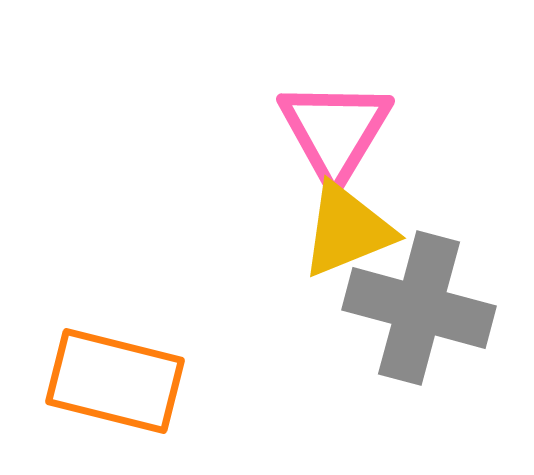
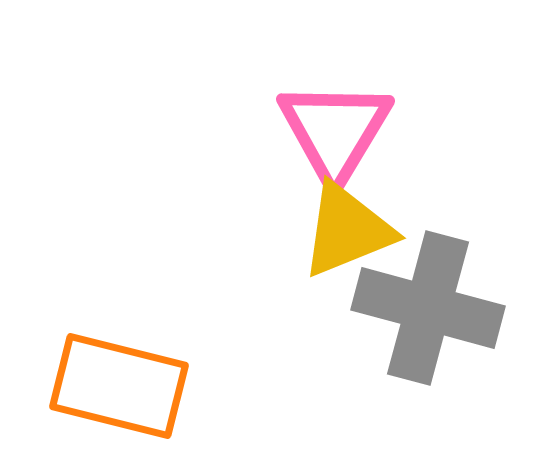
gray cross: moved 9 px right
orange rectangle: moved 4 px right, 5 px down
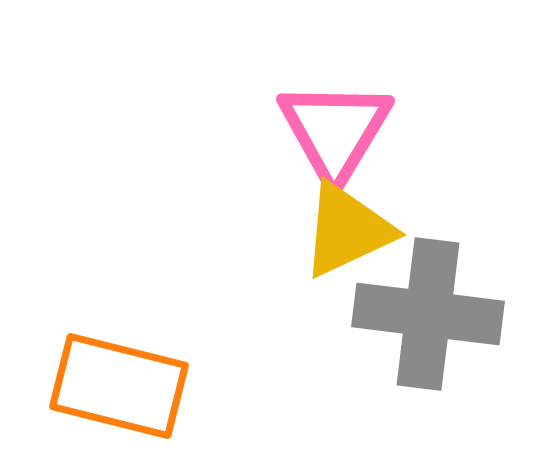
yellow triangle: rotated 3 degrees counterclockwise
gray cross: moved 6 px down; rotated 8 degrees counterclockwise
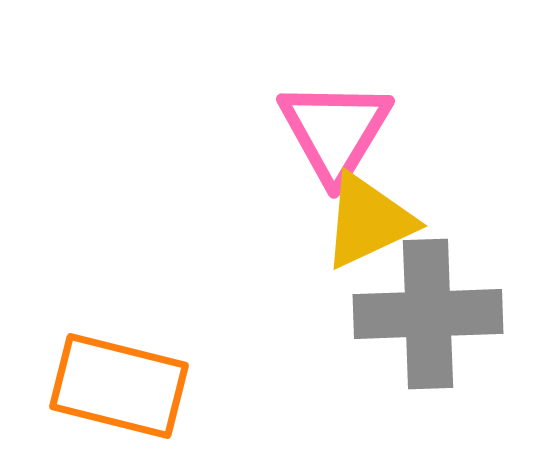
yellow triangle: moved 21 px right, 9 px up
gray cross: rotated 9 degrees counterclockwise
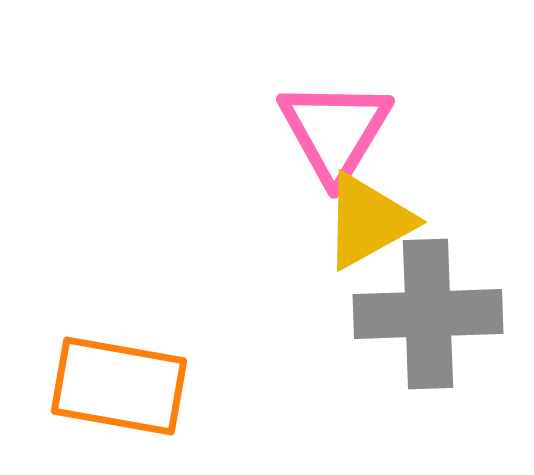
yellow triangle: rotated 4 degrees counterclockwise
orange rectangle: rotated 4 degrees counterclockwise
